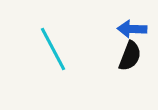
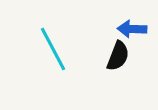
black semicircle: moved 12 px left
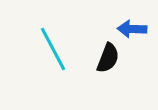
black semicircle: moved 10 px left, 2 px down
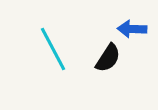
black semicircle: rotated 12 degrees clockwise
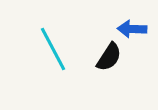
black semicircle: moved 1 px right, 1 px up
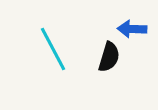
black semicircle: rotated 16 degrees counterclockwise
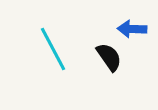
black semicircle: rotated 52 degrees counterclockwise
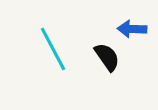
black semicircle: moved 2 px left
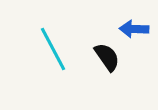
blue arrow: moved 2 px right
